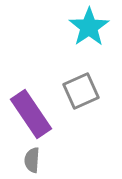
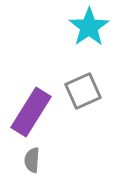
gray square: moved 2 px right
purple rectangle: moved 2 px up; rotated 66 degrees clockwise
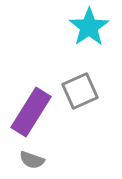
gray square: moved 3 px left
gray semicircle: rotated 75 degrees counterclockwise
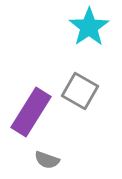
gray square: rotated 36 degrees counterclockwise
gray semicircle: moved 15 px right
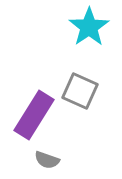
gray square: rotated 6 degrees counterclockwise
purple rectangle: moved 3 px right, 3 px down
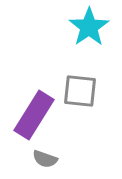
gray square: rotated 18 degrees counterclockwise
gray semicircle: moved 2 px left, 1 px up
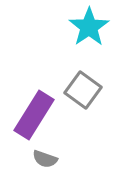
gray square: moved 3 px right, 1 px up; rotated 30 degrees clockwise
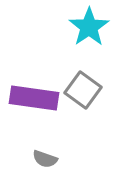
purple rectangle: moved 17 px up; rotated 66 degrees clockwise
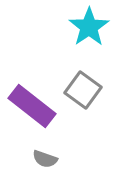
purple rectangle: moved 2 px left, 8 px down; rotated 30 degrees clockwise
